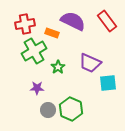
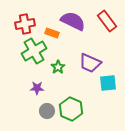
gray circle: moved 1 px left, 1 px down
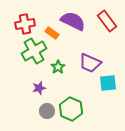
orange rectangle: rotated 16 degrees clockwise
purple star: moved 2 px right; rotated 16 degrees counterclockwise
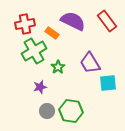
purple trapezoid: rotated 35 degrees clockwise
purple star: moved 1 px right, 1 px up
green hexagon: moved 2 px down; rotated 15 degrees counterclockwise
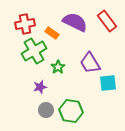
purple semicircle: moved 2 px right, 1 px down
gray circle: moved 1 px left, 1 px up
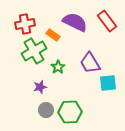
orange rectangle: moved 1 px right, 2 px down
green hexagon: moved 1 px left, 1 px down; rotated 10 degrees counterclockwise
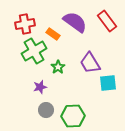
purple semicircle: rotated 10 degrees clockwise
orange rectangle: moved 1 px up
green hexagon: moved 3 px right, 4 px down
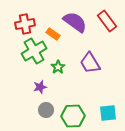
cyan square: moved 30 px down
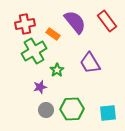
purple semicircle: rotated 15 degrees clockwise
green star: moved 1 px left, 3 px down
green hexagon: moved 1 px left, 7 px up
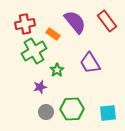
gray circle: moved 2 px down
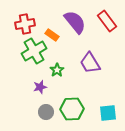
orange rectangle: moved 1 px left, 1 px down
